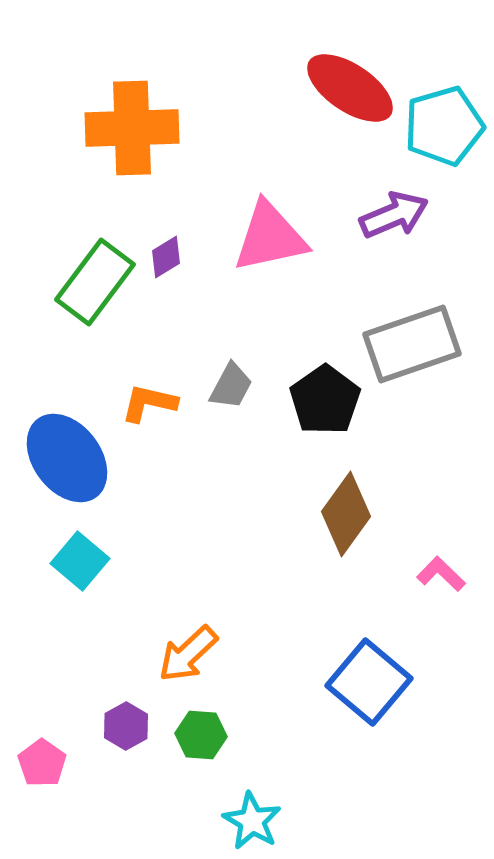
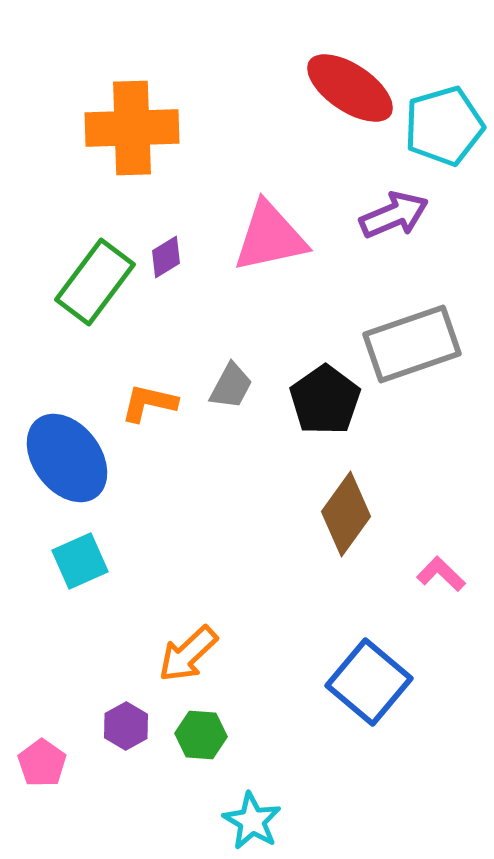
cyan square: rotated 26 degrees clockwise
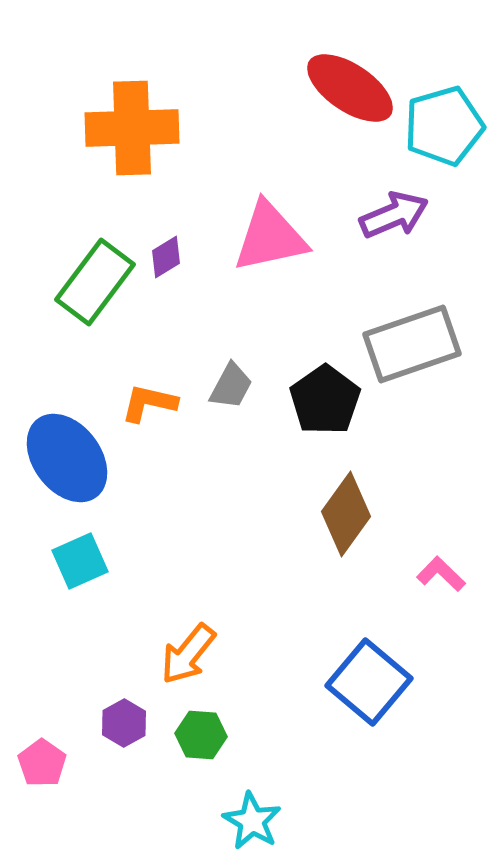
orange arrow: rotated 8 degrees counterclockwise
purple hexagon: moved 2 px left, 3 px up
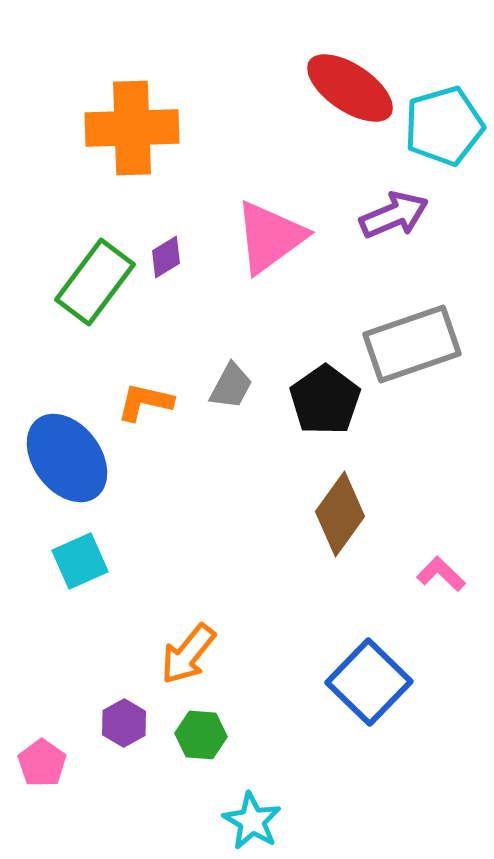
pink triangle: rotated 24 degrees counterclockwise
orange L-shape: moved 4 px left, 1 px up
brown diamond: moved 6 px left
blue square: rotated 4 degrees clockwise
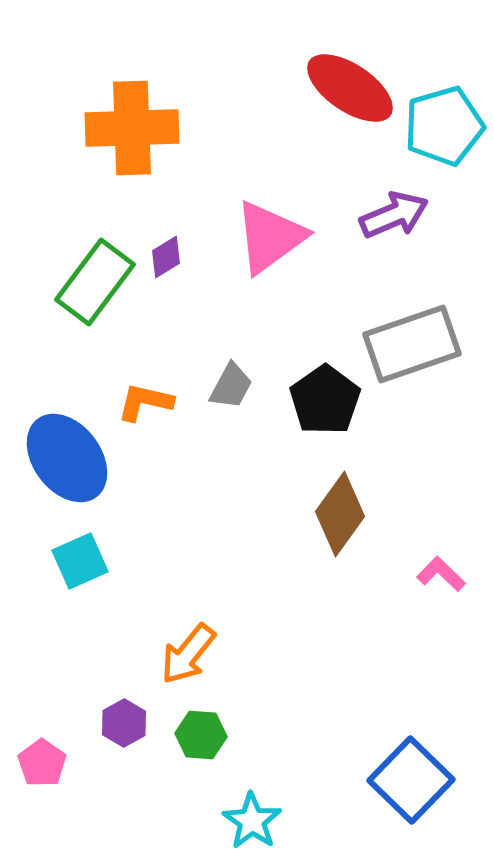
blue square: moved 42 px right, 98 px down
cyan star: rotated 4 degrees clockwise
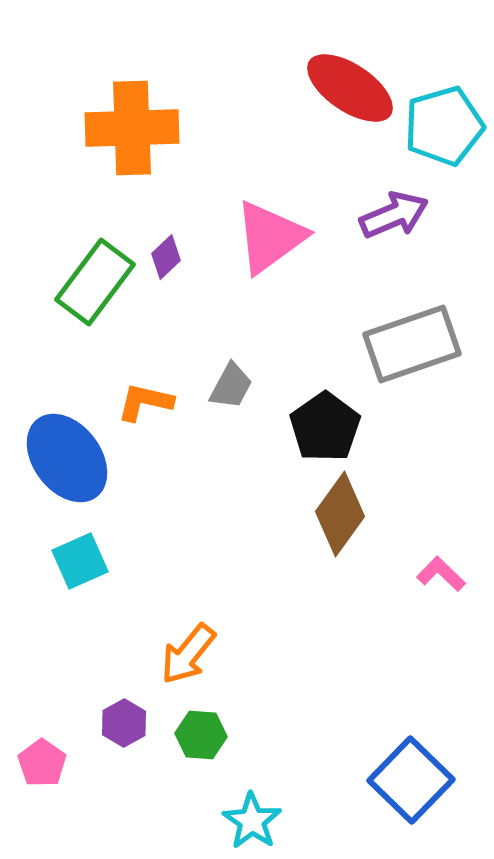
purple diamond: rotated 12 degrees counterclockwise
black pentagon: moved 27 px down
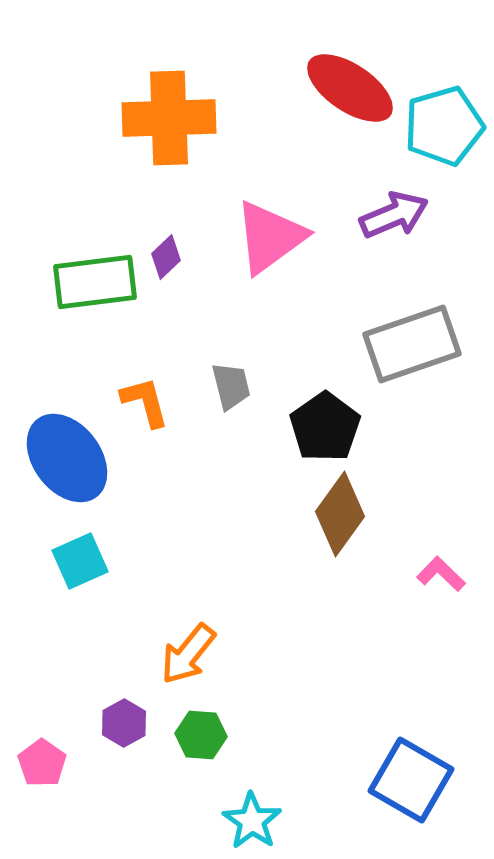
orange cross: moved 37 px right, 10 px up
green rectangle: rotated 46 degrees clockwise
gray trapezoid: rotated 42 degrees counterclockwise
orange L-shape: rotated 62 degrees clockwise
blue square: rotated 14 degrees counterclockwise
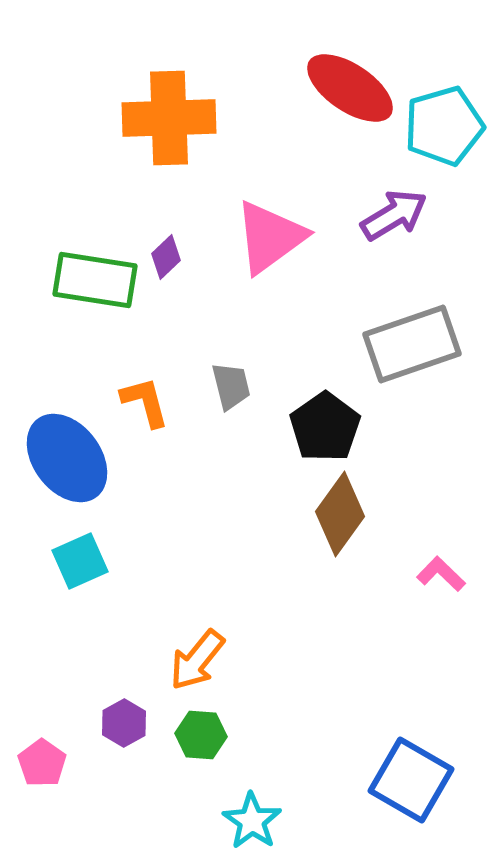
purple arrow: rotated 8 degrees counterclockwise
green rectangle: moved 2 px up; rotated 16 degrees clockwise
orange arrow: moved 9 px right, 6 px down
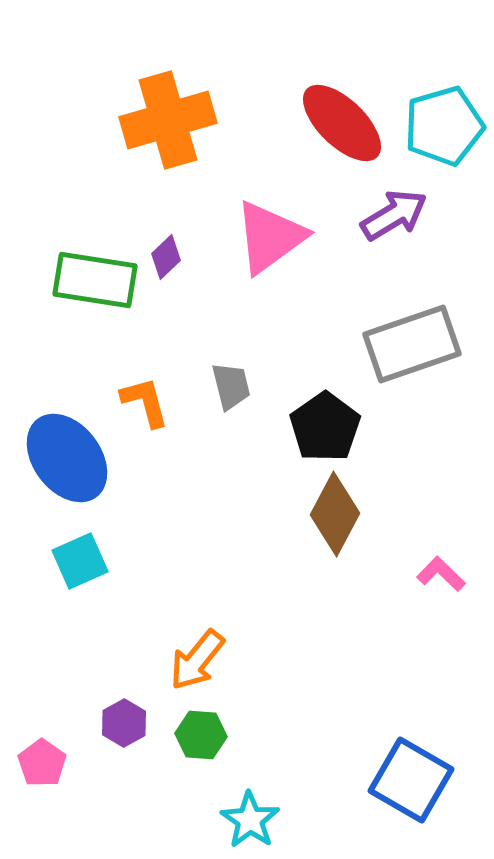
red ellipse: moved 8 px left, 35 px down; rotated 10 degrees clockwise
orange cross: moved 1 px left, 2 px down; rotated 14 degrees counterclockwise
brown diamond: moved 5 px left; rotated 8 degrees counterclockwise
cyan star: moved 2 px left, 1 px up
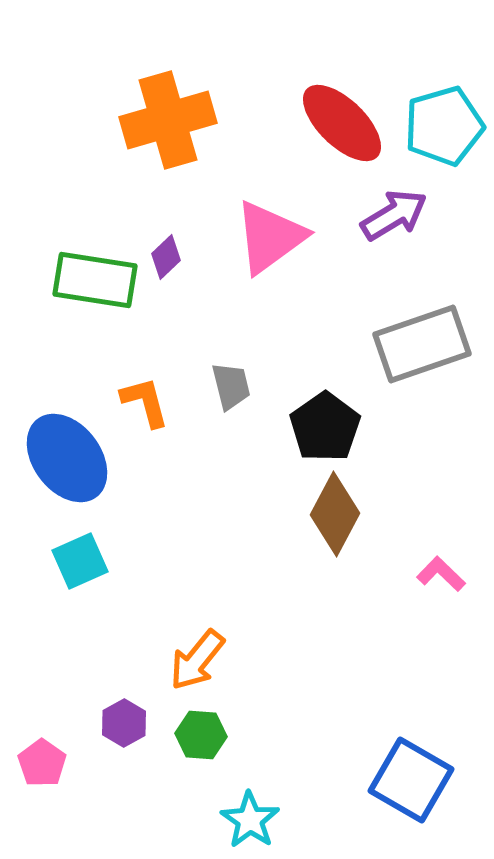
gray rectangle: moved 10 px right
